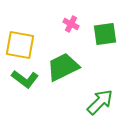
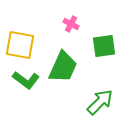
green square: moved 1 px left, 12 px down
green trapezoid: rotated 140 degrees clockwise
green L-shape: moved 1 px right, 1 px down
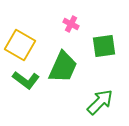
yellow square: rotated 20 degrees clockwise
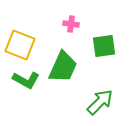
pink cross: rotated 21 degrees counterclockwise
yellow square: rotated 8 degrees counterclockwise
green L-shape: rotated 8 degrees counterclockwise
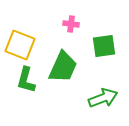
green L-shape: rotated 76 degrees clockwise
green arrow: moved 3 px right, 4 px up; rotated 24 degrees clockwise
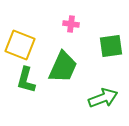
green square: moved 7 px right
